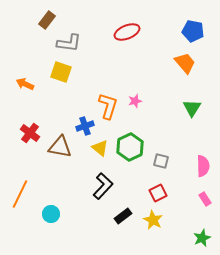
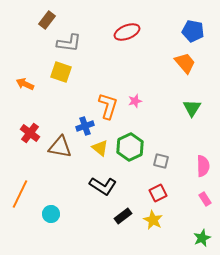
black L-shape: rotated 80 degrees clockwise
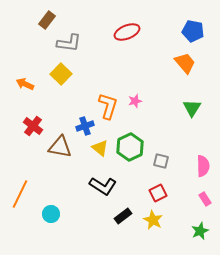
yellow square: moved 2 px down; rotated 25 degrees clockwise
red cross: moved 3 px right, 7 px up
green star: moved 2 px left, 7 px up
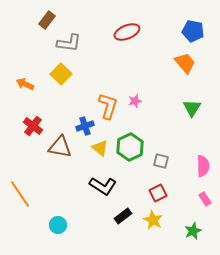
orange line: rotated 60 degrees counterclockwise
cyan circle: moved 7 px right, 11 px down
green star: moved 7 px left
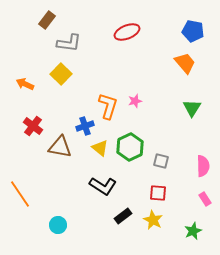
red square: rotated 30 degrees clockwise
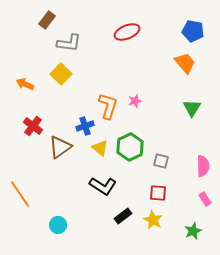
brown triangle: rotated 45 degrees counterclockwise
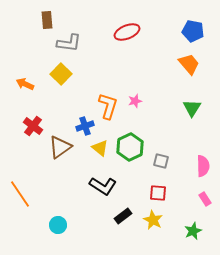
brown rectangle: rotated 42 degrees counterclockwise
orange trapezoid: moved 4 px right, 1 px down
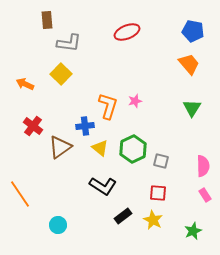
blue cross: rotated 12 degrees clockwise
green hexagon: moved 3 px right, 2 px down
pink rectangle: moved 4 px up
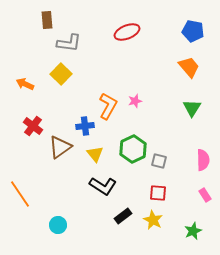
orange trapezoid: moved 3 px down
orange L-shape: rotated 12 degrees clockwise
yellow triangle: moved 5 px left, 6 px down; rotated 12 degrees clockwise
gray square: moved 2 px left
pink semicircle: moved 6 px up
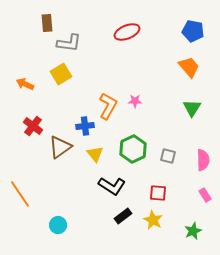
brown rectangle: moved 3 px down
yellow square: rotated 15 degrees clockwise
pink star: rotated 16 degrees clockwise
gray square: moved 9 px right, 5 px up
black L-shape: moved 9 px right
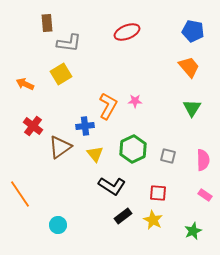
pink rectangle: rotated 24 degrees counterclockwise
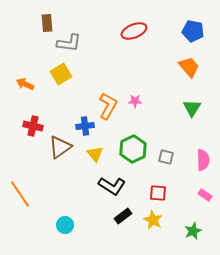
red ellipse: moved 7 px right, 1 px up
red cross: rotated 24 degrees counterclockwise
gray square: moved 2 px left, 1 px down
cyan circle: moved 7 px right
